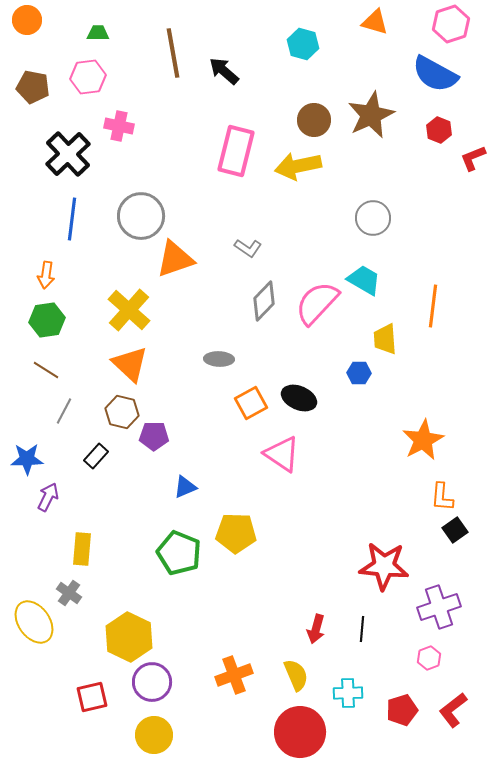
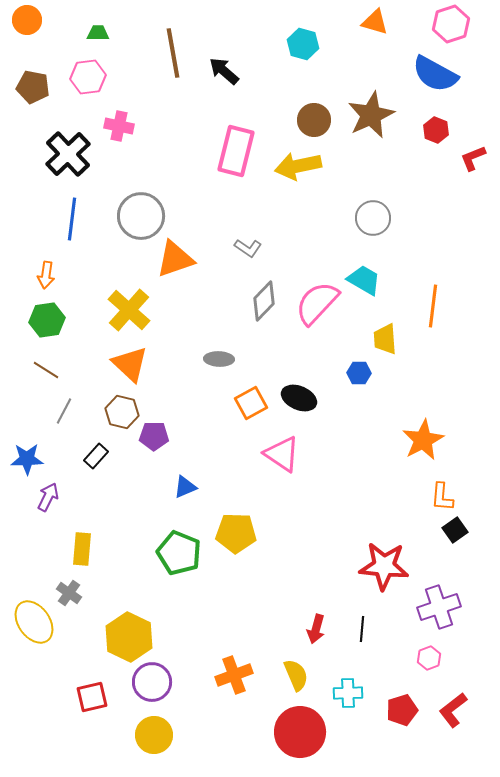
red hexagon at (439, 130): moved 3 px left
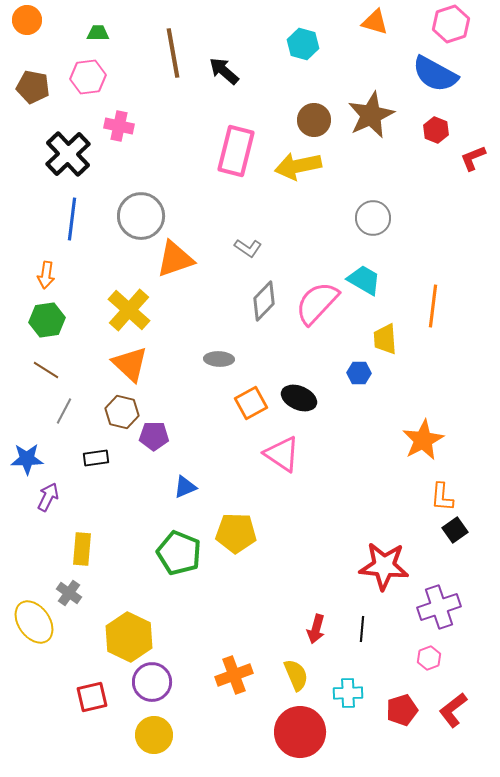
black rectangle at (96, 456): moved 2 px down; rotated 40 degrees clockwise
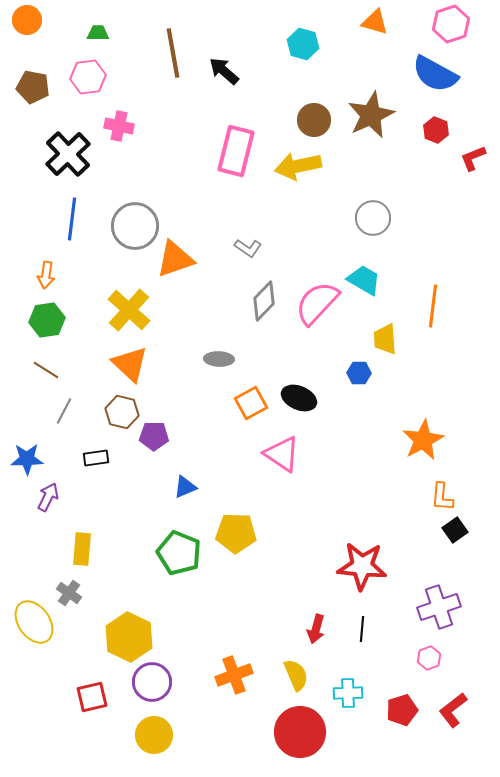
gray circle at (141, 216): moved 6 px left, 10 px down
red star at (384, 566): moved 22 px left
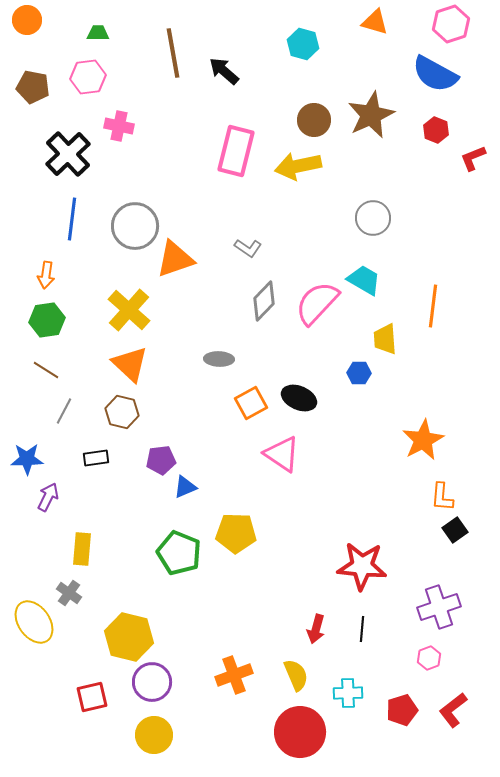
purple pentagon at (154, 436): moved 7 px right, 24 px down; rotated 8 degrees counterclockwise
yellow hexagon at (129, 637): rotated 12 degrees counterclockwise
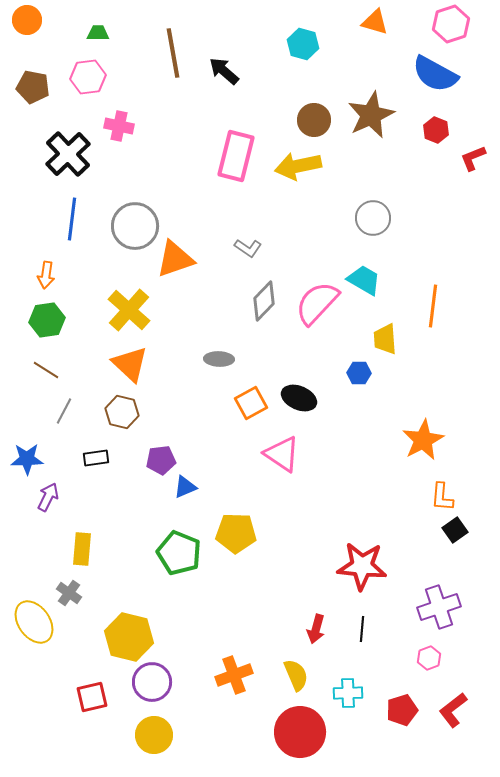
pink rectangle at (236, 151): moved 5 px down
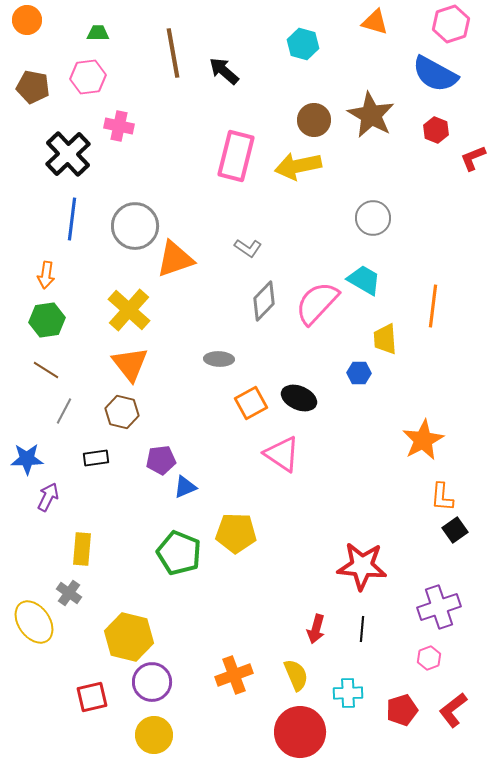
brown star at (371, 115): rotated 18 degrees counterclockwise
orange triangle at (130, 364): rotated 9 degrees clockwise
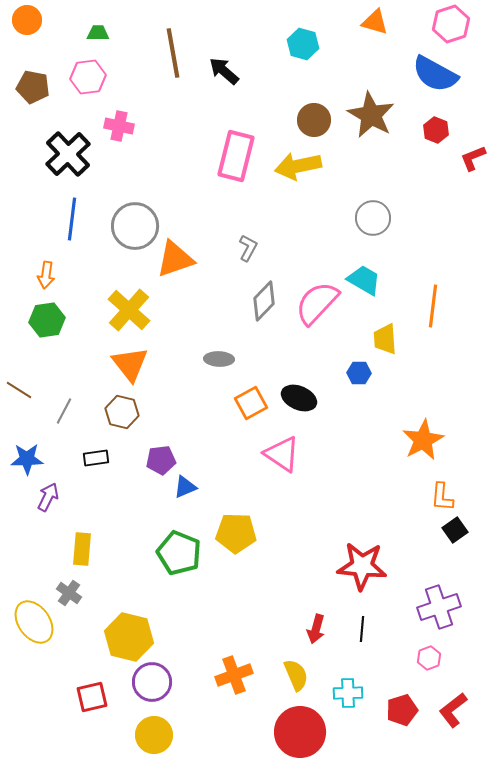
gray L-shape at (248, 248): rotated 96 degrees counterclockwise
brown line at (46, 370): moved 27 px left, 20 px down
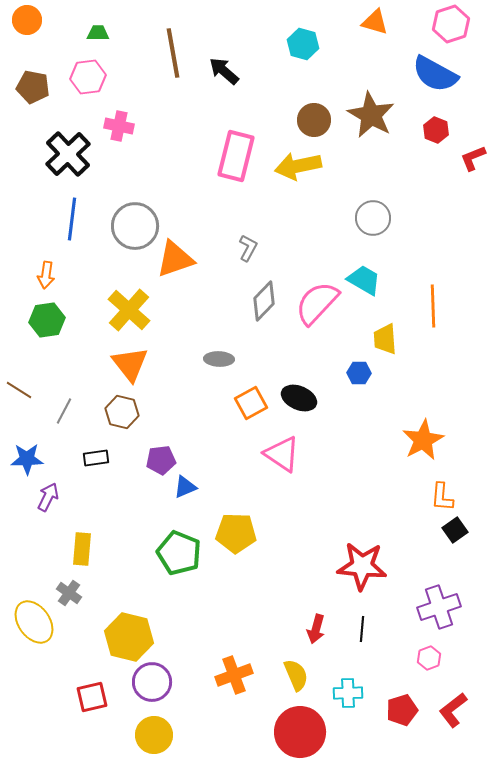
orange line at (433, 306): rotated 9 degrees counterclockwise
